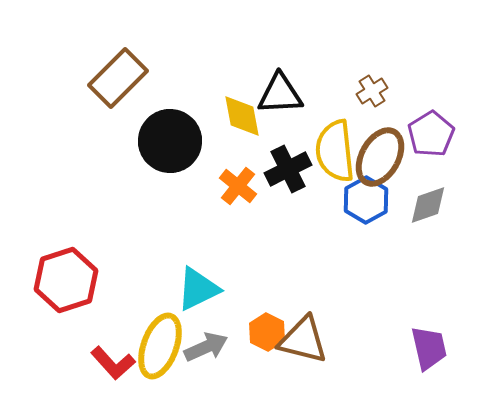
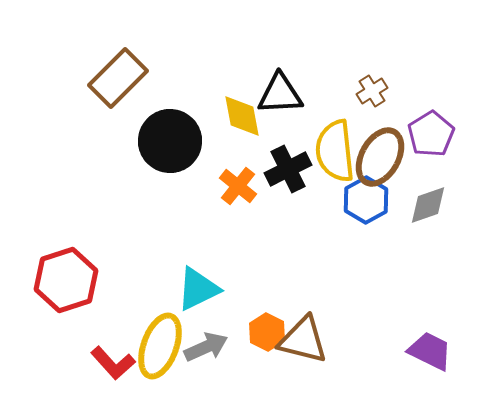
purple trapezoid: moved 1 px right, 3 px down; rotated 51 degrees counterclockwise
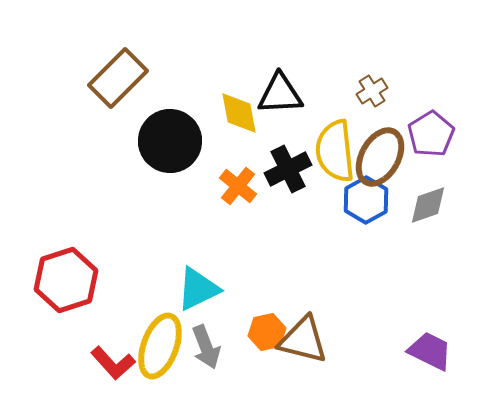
yellow diamond: moved 3 px left, 3 px up
orange hexagon: rotated 21 degrees clockwise
gray arrow: rotated 93 degrees clockwise
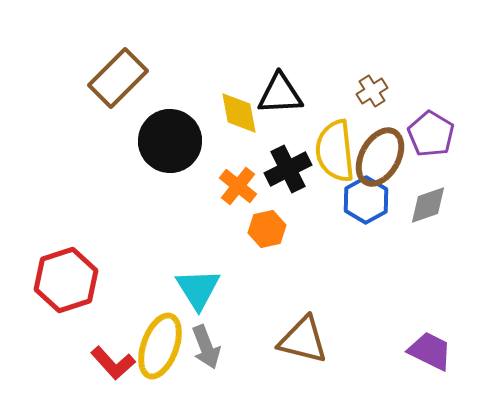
purple pentagon: rotated 9 degrees counterclockwise
cyan triangle: rotated 36 degrees counterclockwise
orange hexagon: moved 103 px up
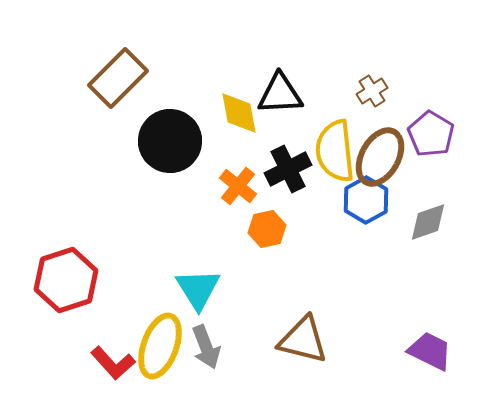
gray diamond: moved 17 px down
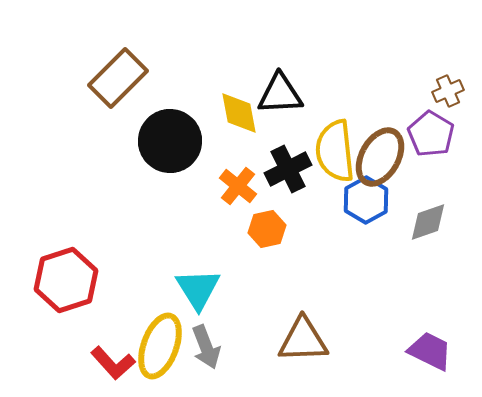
brown cross: moved 76 px right; rotated 8 degrees clockwise
brown triangle: rotated 16 degrees counterclockwise
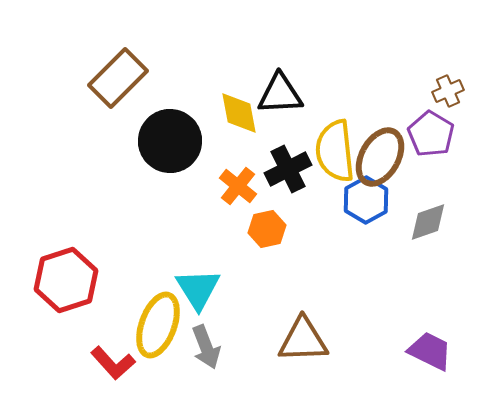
yellow ellipse: moved 2 px left, 21 px up
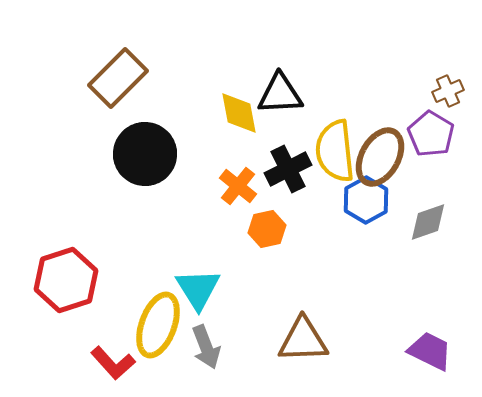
black circle: moved 25 px left, 13 px down
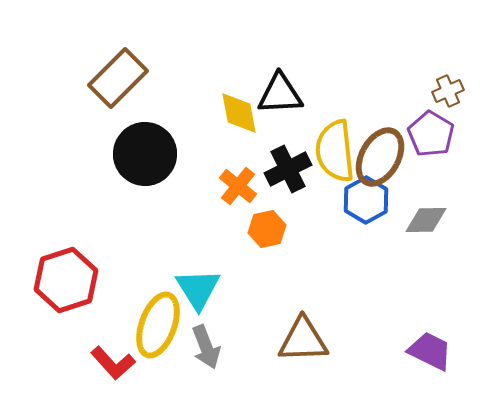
gray diamond: moved 2 px left, 2 px up; rotated 18 degrees clockwise
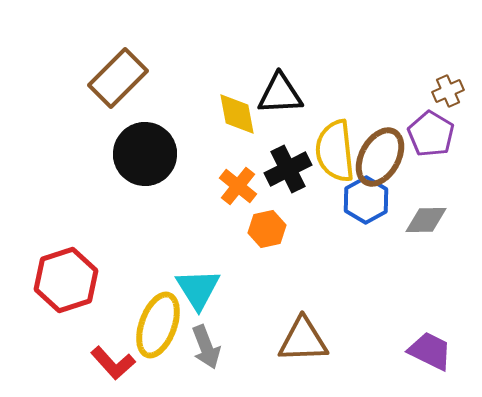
yellow diamond: moved 2 px left, 1 px down
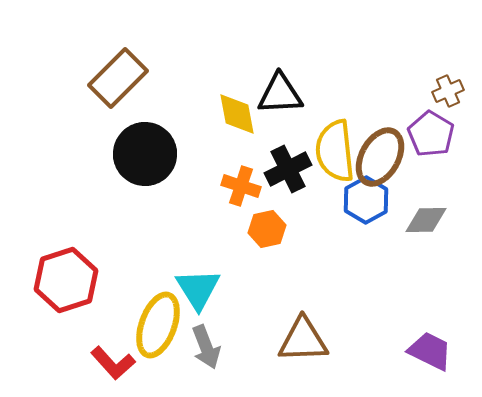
orange cross: moved 3 px right; rotated 21 degrees counterclockwise
